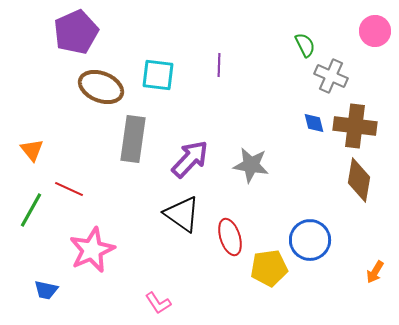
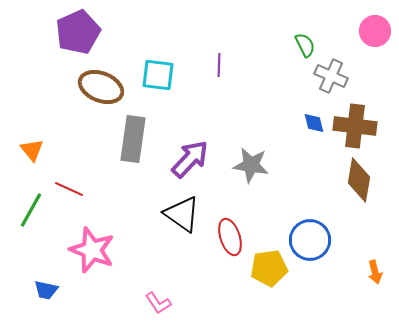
purple pentagon: moved 2 px right
pink star: rotated 27 degrees counterclockwise
orange arrow: rotated 45 degrees counterclockwise
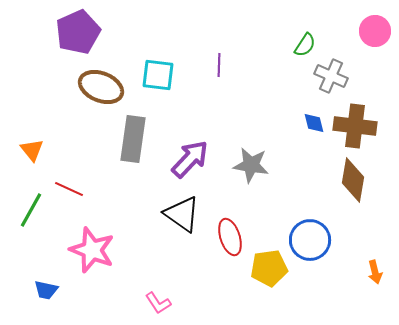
green semicircle: rotated 60 degrees clockwise
brown diamond: moved 6 px left
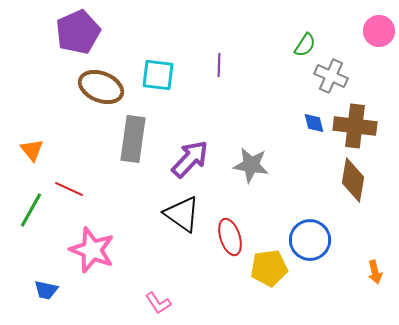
pink circle: moved 4 px right
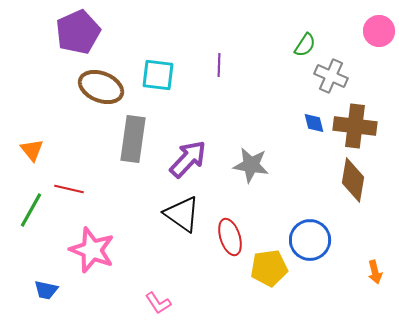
purple arrow: moved 2 px left
red line: rotated 12 degrees counterclockwise
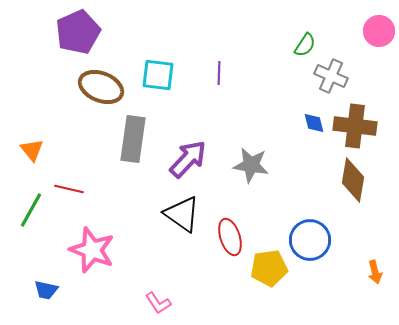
purple line: moved 8 px down
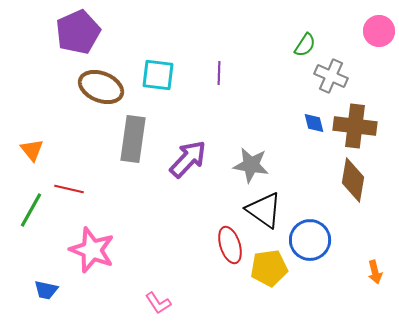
black triangle: moved 82 px right, 4 px up
red ellipse: moved 8 px down
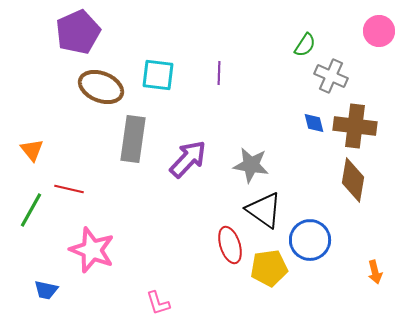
pink L-shape: rotated 16 degrees clockwise
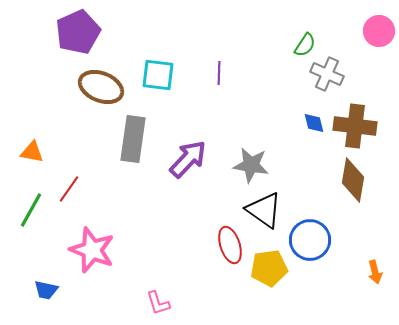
gray cross: moved 4 px left, 2 px up
orange triangle: moved 2 px down; rotated 40 degrees counterclockwise
red line: rotated 68 degrees counterclockwise
